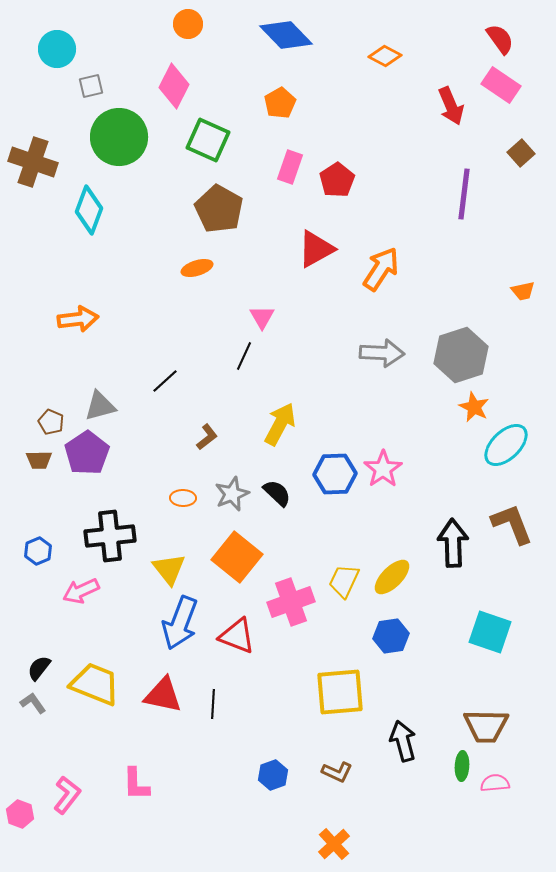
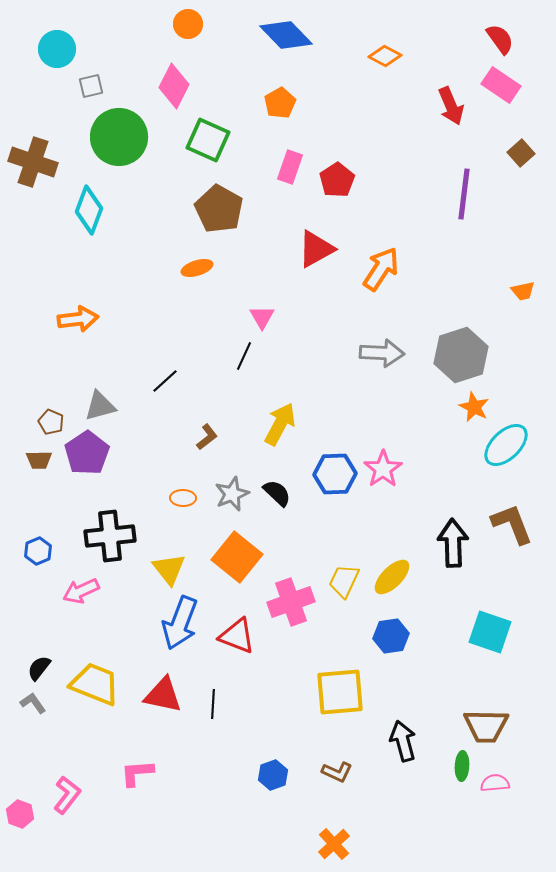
pink L-shape at (136, 784): moved 1 px right, 11 px up; rotated 87 degrees clockwise
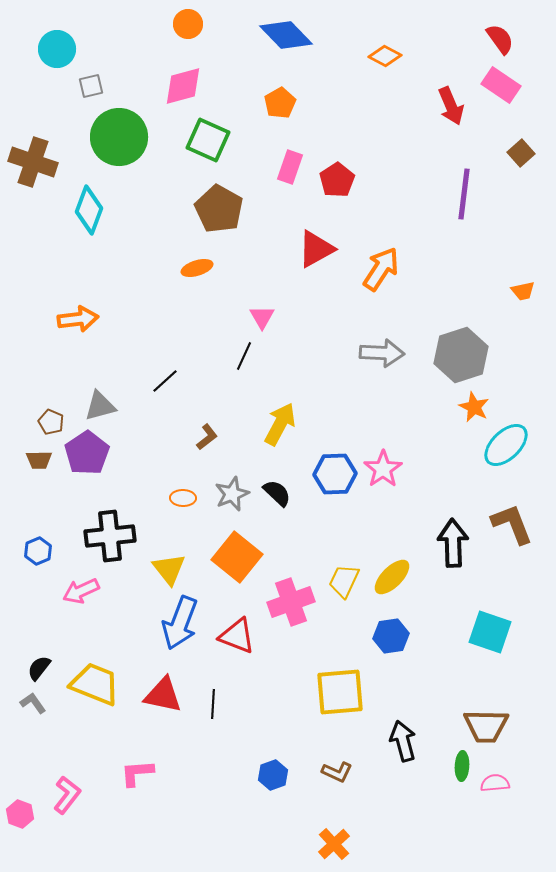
pink diamond at (174, 86): moved 9 px right; rotated 48 degrees clockwise
